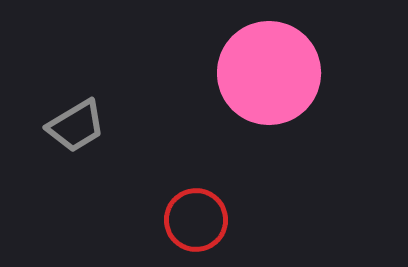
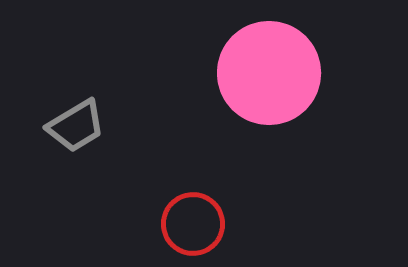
red circle: moved 3 px left, 4 px down
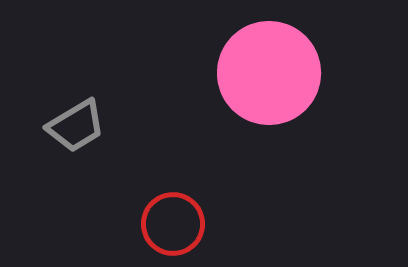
red circle: moved 20 px left
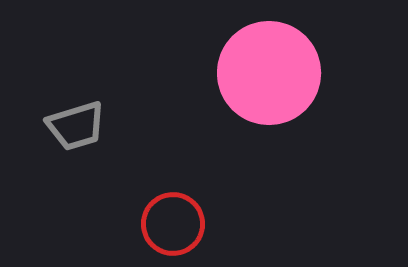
gray trapezoid: rotated 14 degrees clockwise
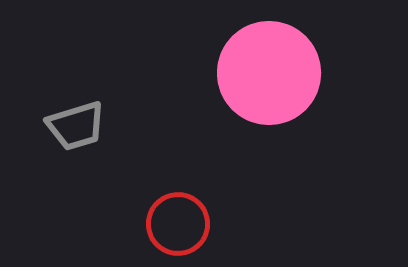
red circle: moved 5 px right
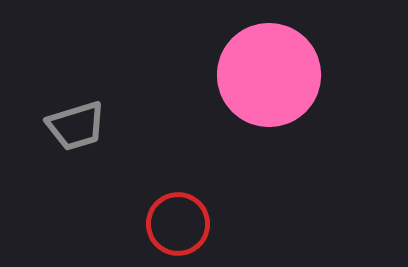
pink circle: moved 2 px down
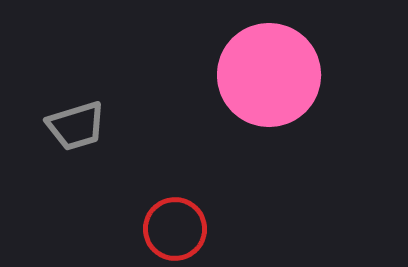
red circle: moved 3 px left, 5 px down
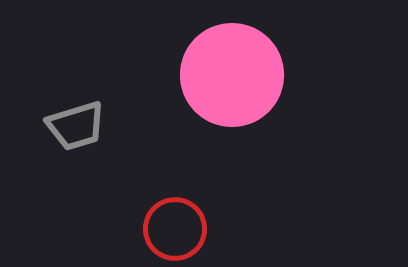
pink circle: moved 37 px left
